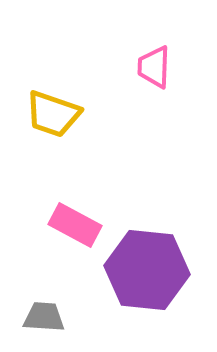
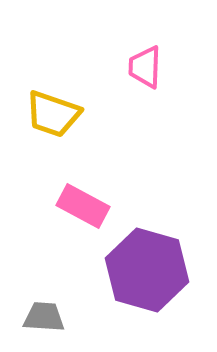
pink trapezoid: moved 9 px left
pink rectangle: moved 8 px right, 19 px up
purple hexagon: rotated 10 degrees clockwise
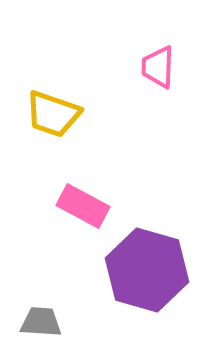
pink trapezoid: moved 13 px right
gray trapezoid: moved 3 px left, 5 px down
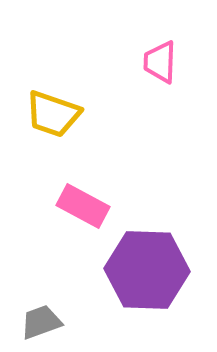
pink trapezoid: moved 2 px right, 5 px up
purple hexagon: rotated 14 degrees counterclockwise
gray trapezoid: rotated 24 degrees counterclockwise
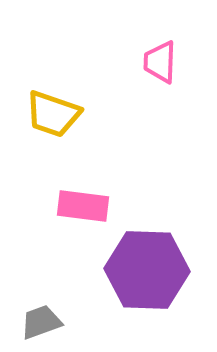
pink rectangle: rotated 21 degrees counterclockwise
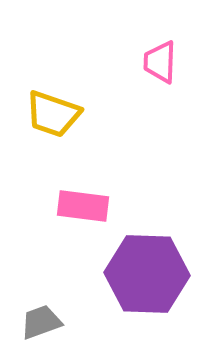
purple hexagon: moved 4 px down
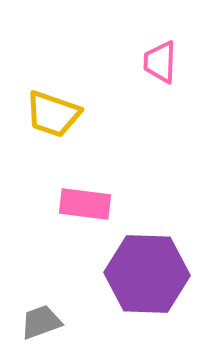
pink rectangle: moved 2 px right, 2 px up
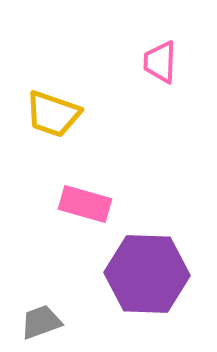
pink rectangle: rotated 9 degrees clockwise
